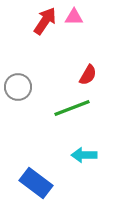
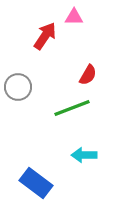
red arrow: moved 15 px down
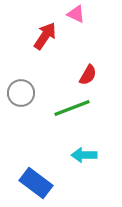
pink triangle: moved 2 px right, 3 px up; rotated 24 degrees clockwise
gray circle: moved 3 px right, 6 px down
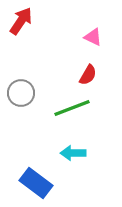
pink triangle: moved 17 px right, 23 px down
red arrow: moved 24 px left, 15 px up
cyan arrow: moved 11 px left, 2 px up
